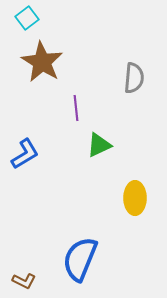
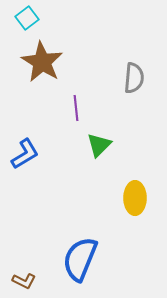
green triangle: rotated 20 degrees counterclockwise
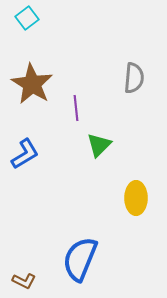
brown star: moved 10 px left, 22 px down
yellow ellipse: moved 1 px right
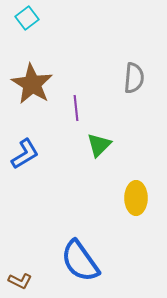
blue semicircle: moved 2 px down; rotated 57 degrees counterclockwise
brown L-shape: moved 4 px left
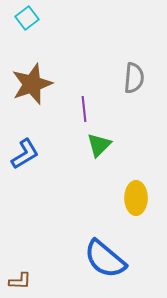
brown star: rotated 21 degrees clockwise
purple line: moved 8 px right, 1 px down
blue semicircle: moved 25 px right, 2 px up; rotated 15 degrees counterclockwise
brown L-shape: rotated 25 degrees counterclockwise
